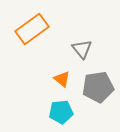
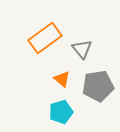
orange rectangle: moved 13 px right, 9 px down
gray pentagon: moved 1 px up
cyan pentagon: rotated 10 degrees counterclockwise
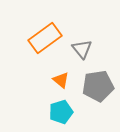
orange triangle: moved 1 px left, 1 px down
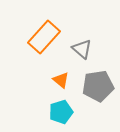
orange rectangle: moved 1 px left, 1 px up; rotated 12 degrees counterclockwise
gray triangle: rotated 10 degrees counterclockwise
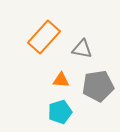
gray triangle: rotated 30 degrees counterclockwise
orange triangle: rotated 36 degrees counterclockwise
cyan pentagon: moved 1 px left
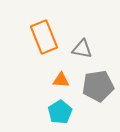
orange rectangle: rotated 64 degrees counterclockwise
cyan pentagon: rotated 15 degrees counterclockwise
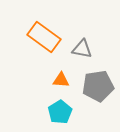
orange rectangle: rotated 32 degrees counterclockwise
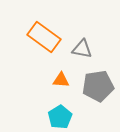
cyan pentagon: moved 5 px down
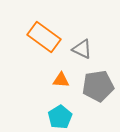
gray triangle: rotated 15 degrees clockwise
